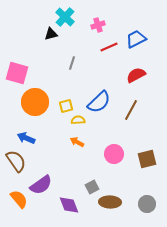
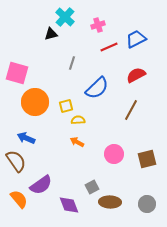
blue semicircle: moved 2 px left, 14 px up
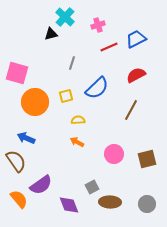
yellow square: moved 10 px up
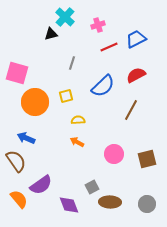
blue semicircle: moved 6 px right, 2 px up
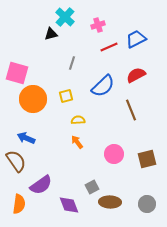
orange circle: moved 2 px left, 3 px up
brown line: rotated 50 degrees counterclockwise
orange arrow: rotated 24 degrees clockwise
orange semicircle: moved 5 px down; rotated 48 degrees clockwise
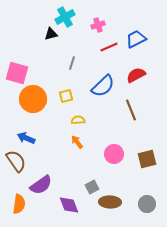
cyan cross: rotated 18 degrees clockwise
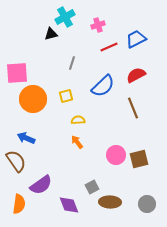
pink square: rotated 20 degrees counterclockwise
brown line: moved 2 px right, 2 px up
pink circle: moved 2 px right, 1 px down
brown square: moved 8 px left
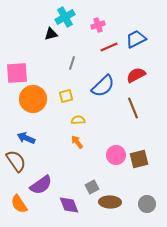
orange semicircle: rotated 138 degrees clockwise
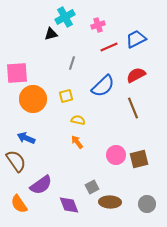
yellow semicircle: rotated 16 degrees clockwise
